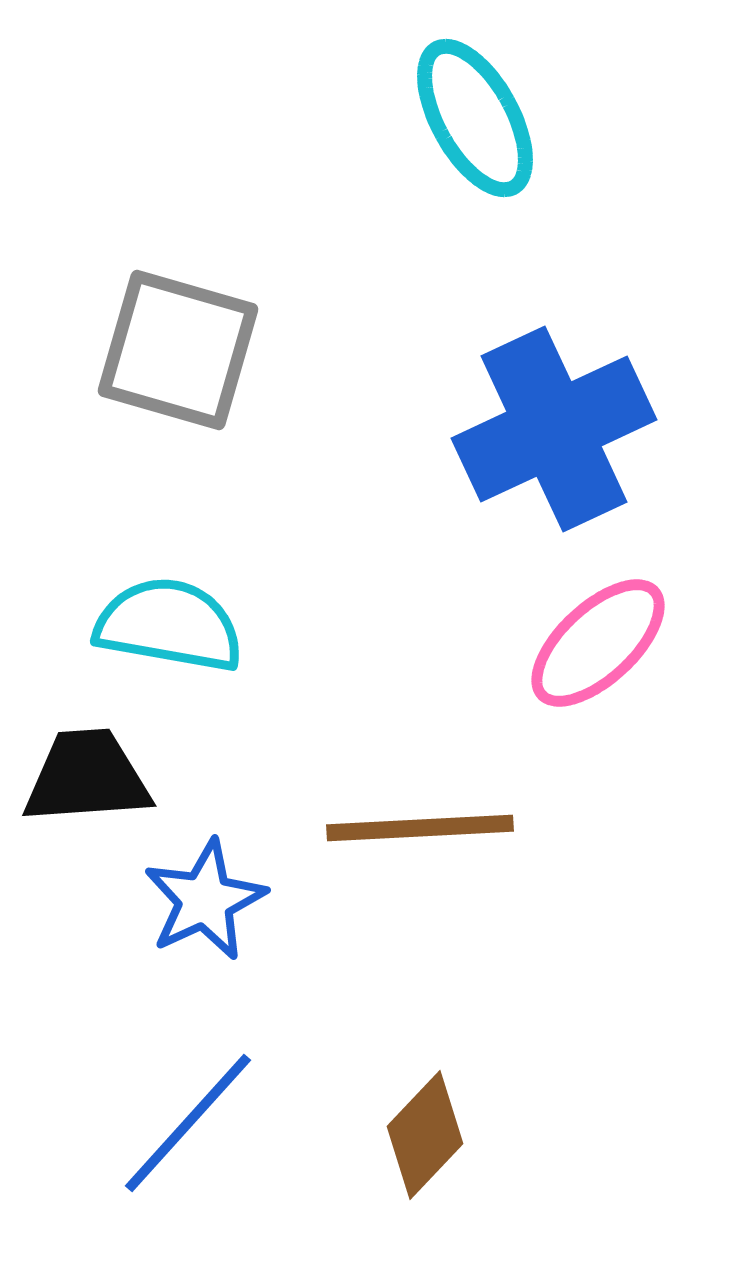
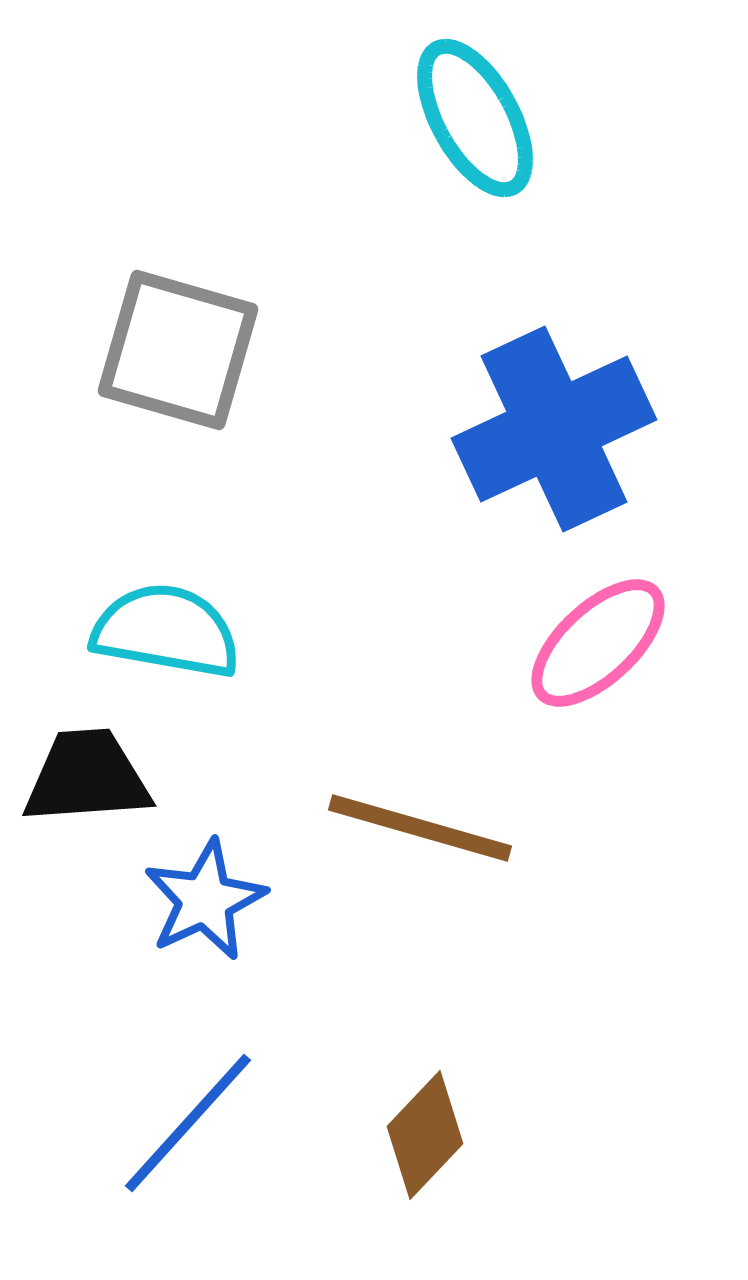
cyan semicircle: moved 3 px left, 6 px down
brown line: rotated 19 degrees clockwise
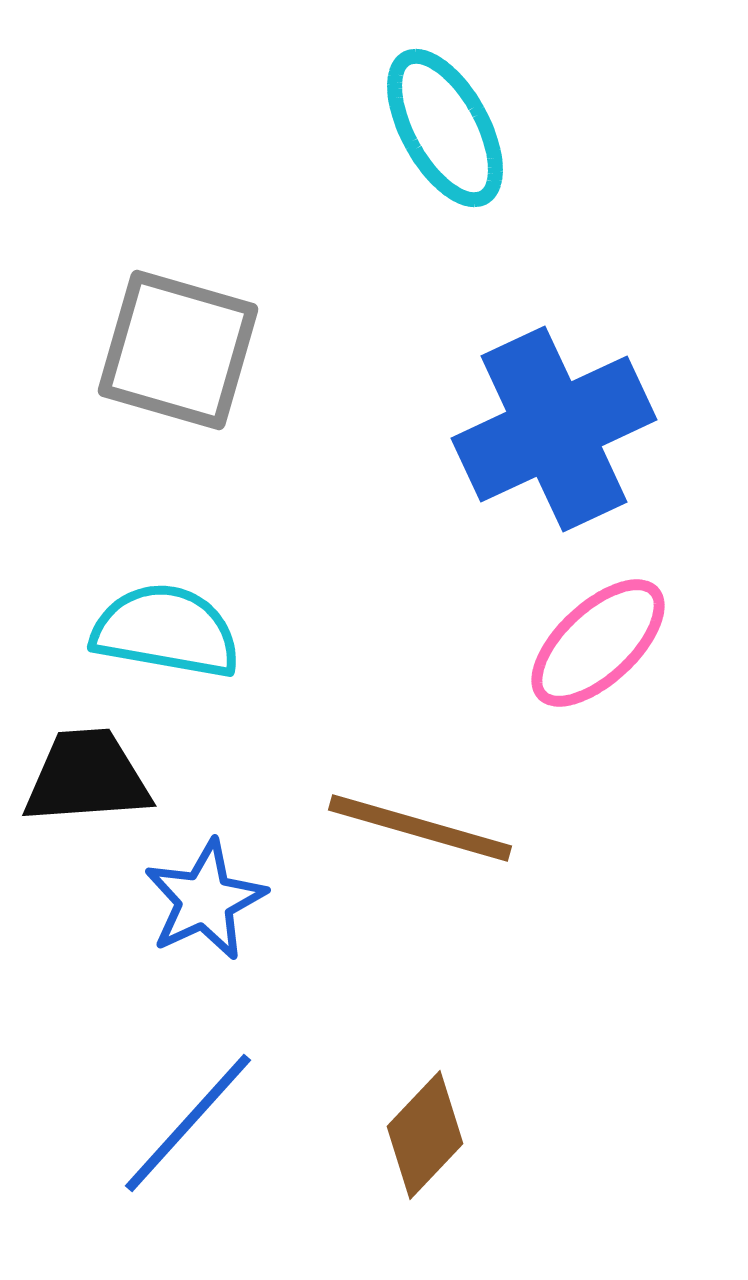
cyan ellipse: moved 30 px left, 10 px down
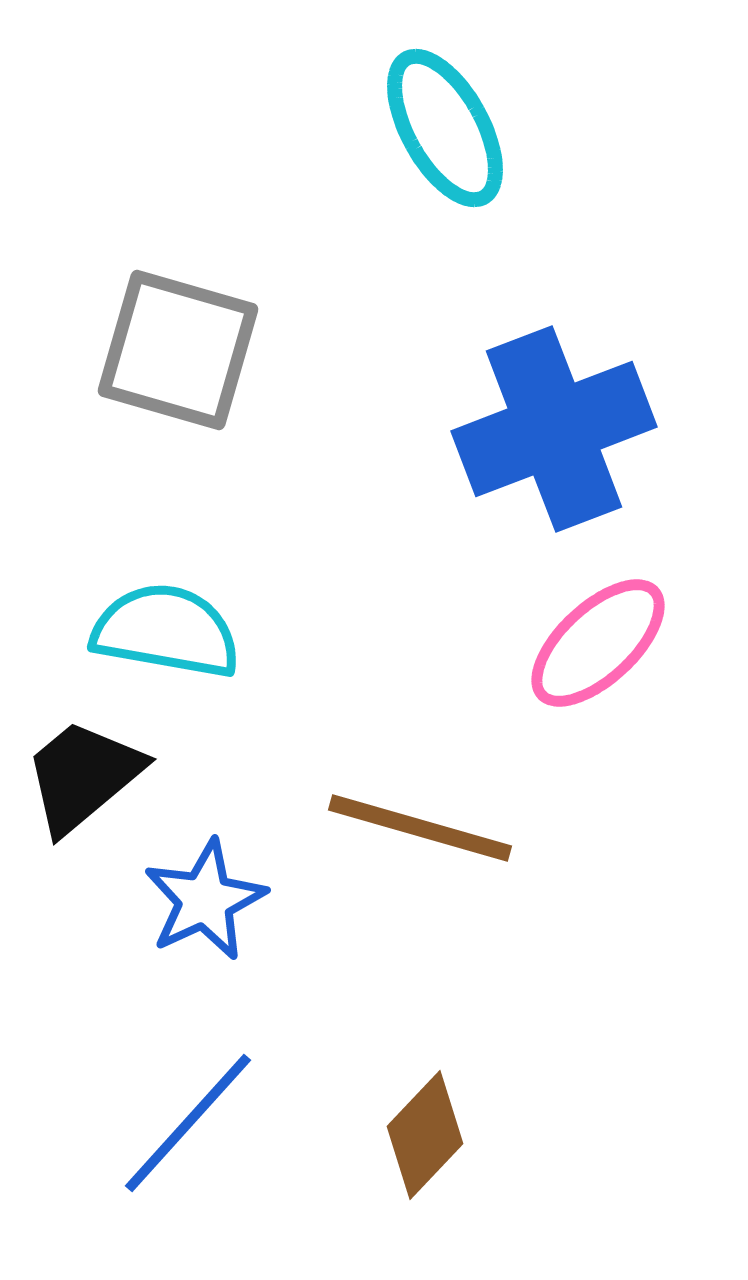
blue cross: rotated 4 degrees clockwise
black trapezoid: moved 4 px left, 1 px up; rotated 36 degrees counterclockwise
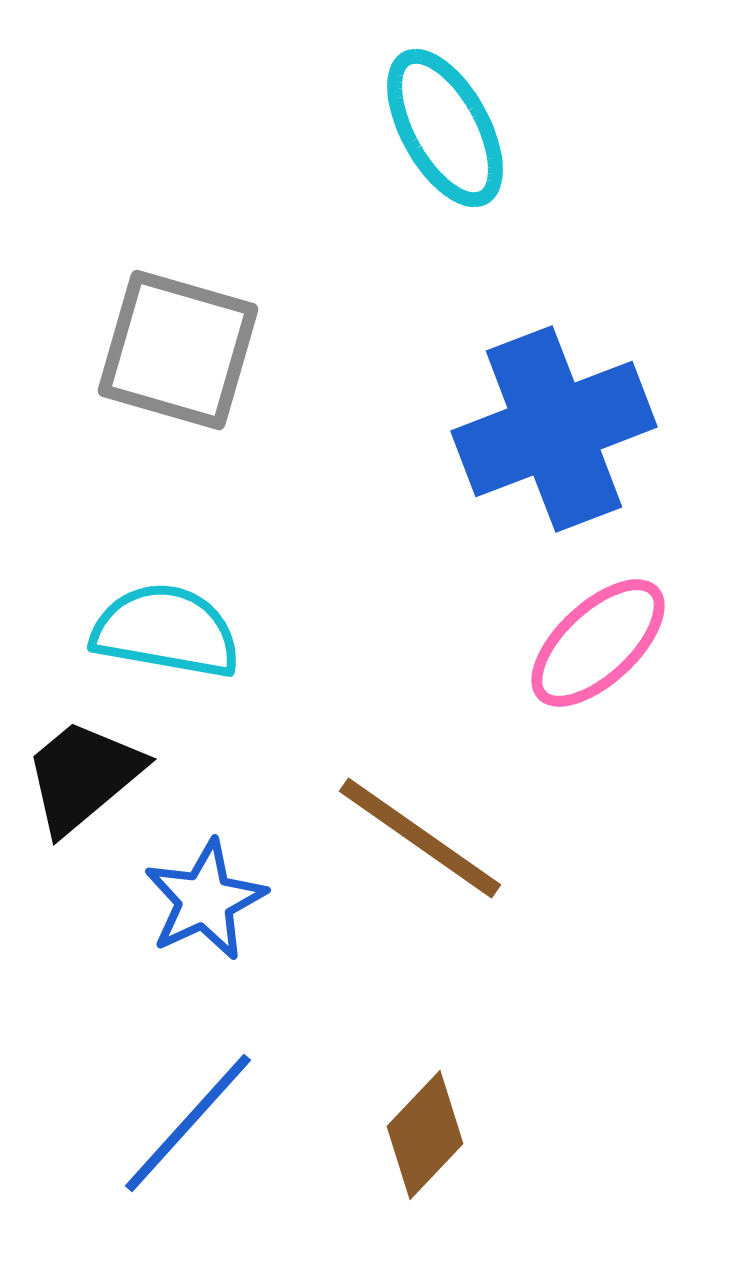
brown line: moved 10 px down; rotated 19 degrees clockwise
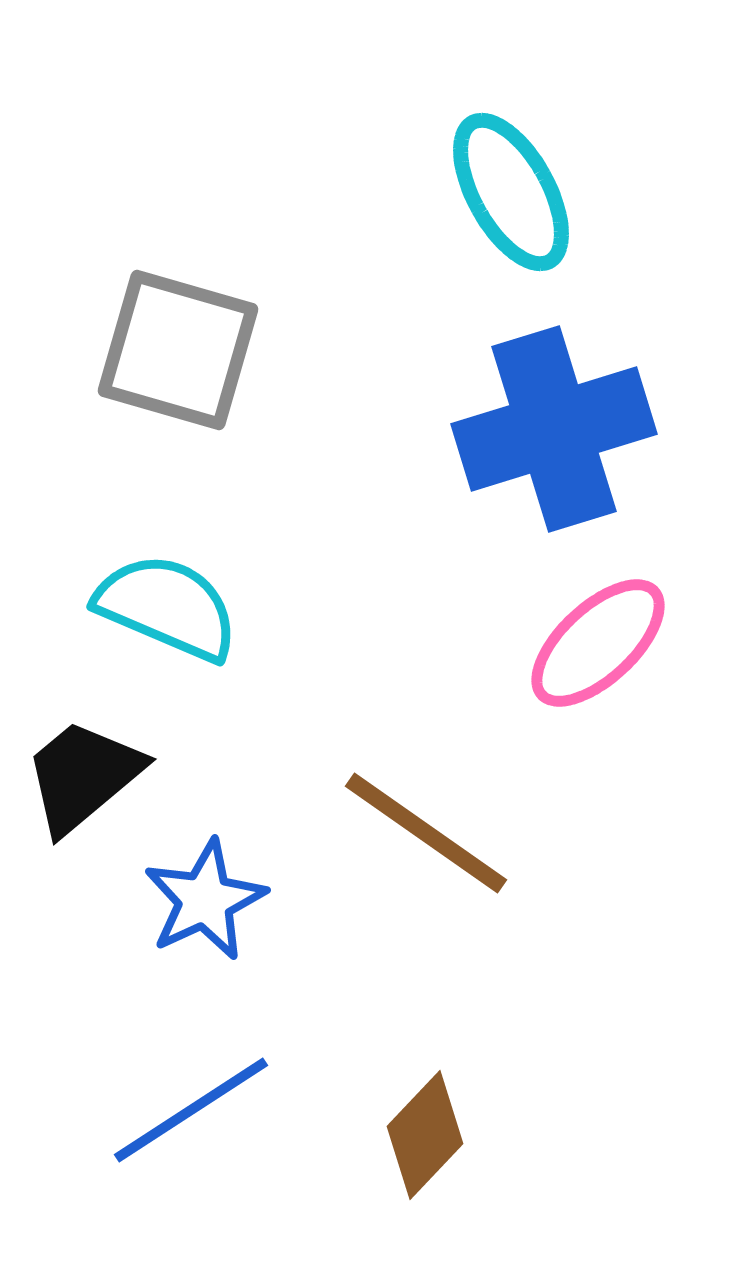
cyan ellipse: moved 66 px right, 64 px down
blue cross: rotated 4 degrees clockwise
cyan semicircle: moved 1 px right, 24 px up; rotated 13 degrees clockwise
brown line: moved 6 px right, 5 px up
blue line: moved 3 px right, 13 px up; rotated 15 degrees clockwise
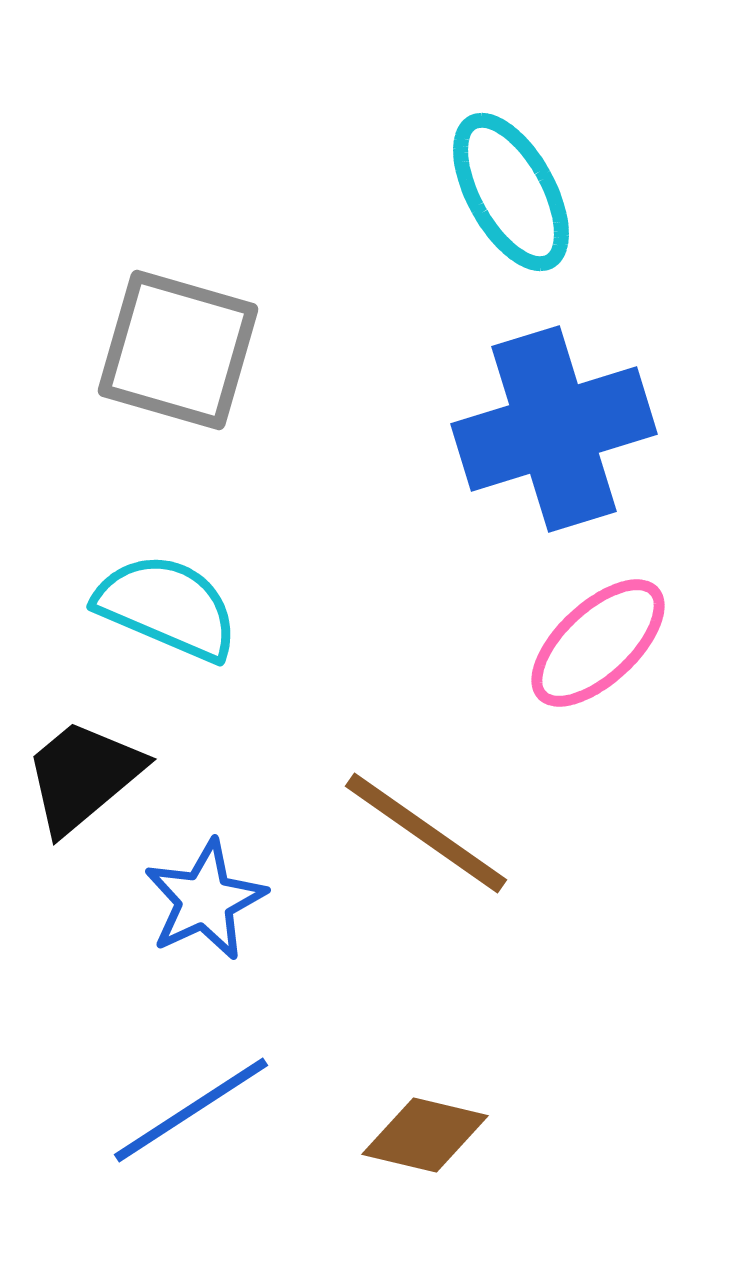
brown diamond: rotated 60 degrees clockwise
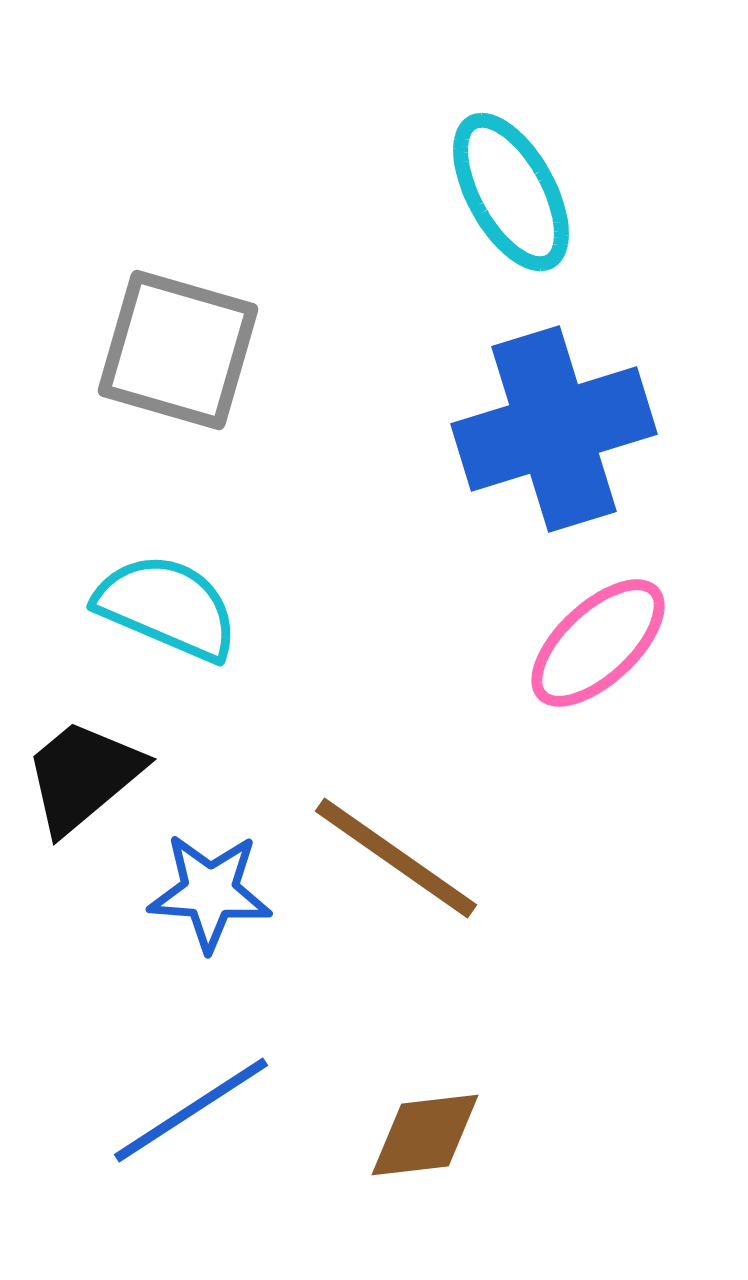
brown line: moved 30 px left, 25 px down
blue star: moved 5 px right, 8 px up; rotated 29 degrees clockwise
brown diamond: rotated 20 degrees counterclockwise
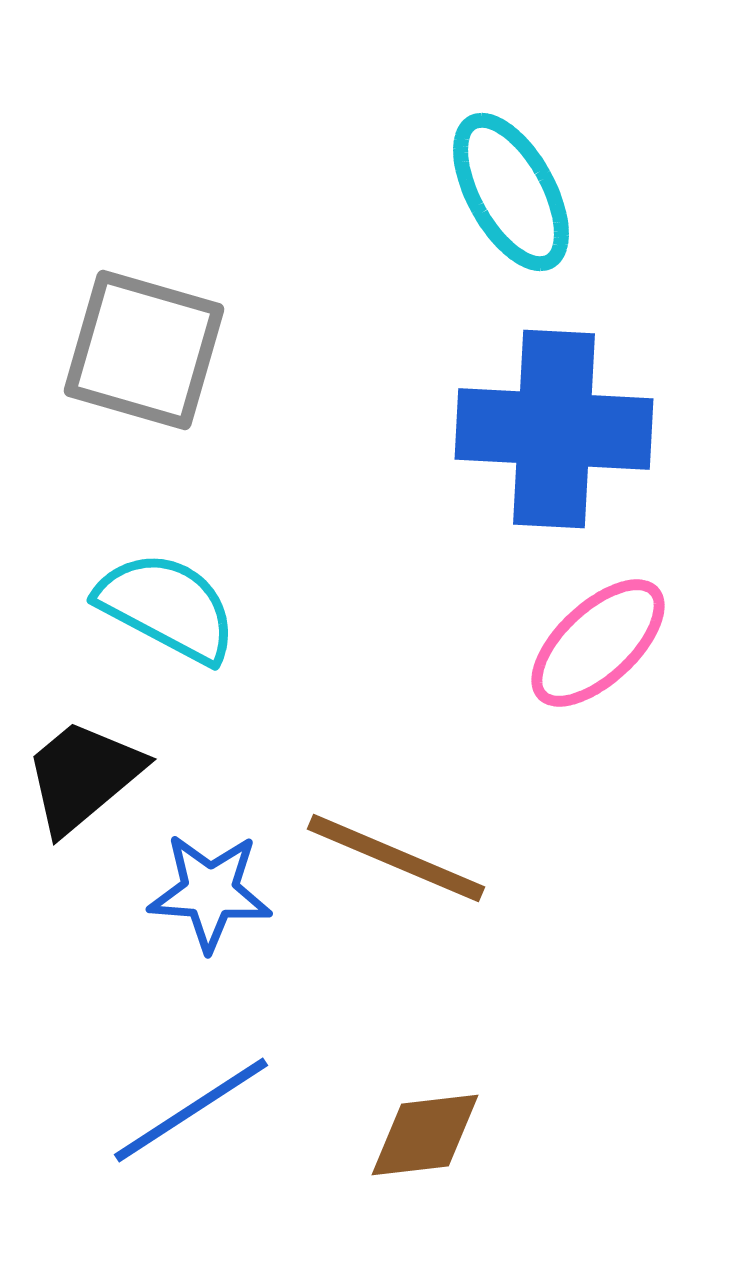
gray square: moved 34 px left
blue cross: rotated 20 degrees clockwise
cyan semicircle: rotated 5 degrees clockwise
brown line: rotated 12 degrees counterclockwise
